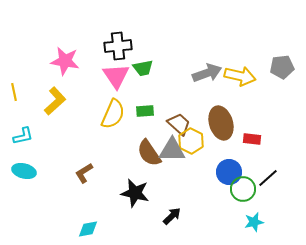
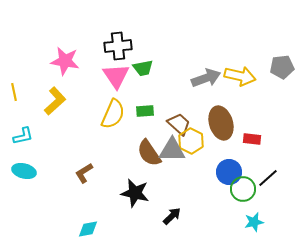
gray arrow: moved 1 px left, 5 px down
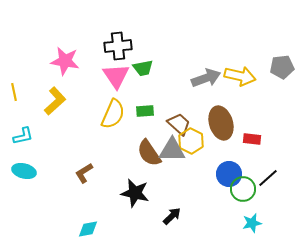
blue circle: moved 2 px down
cyan star: moved 2 px left, 1 px down
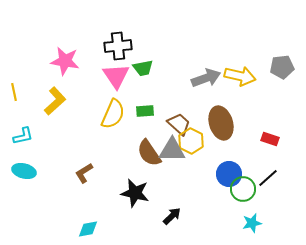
red rectangle: moved 18 px right; rotated 12 degrees clockwise
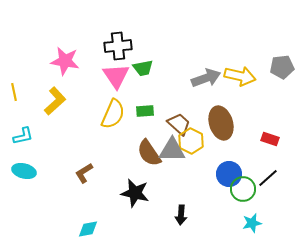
black arrow: moved 9 px right, 1 px up; rotated 138 degrees clockwise
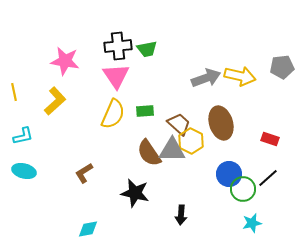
green trapezoid: moved 4 px right, 19 px up
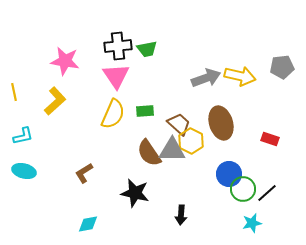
black line: moved 1 px left, 15 px down
cyan diamond: moved 5 px up
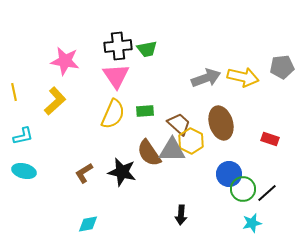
yellow arrow: moved 3 px right, 1 px down
black star: moved 13 px left, 21 px up
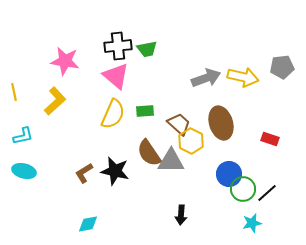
pink triangle: rotated 16 degrees counterclockwise
gray triangle: moved 1 px left, 11 px down
black star: moved 7 px left, 1 px up
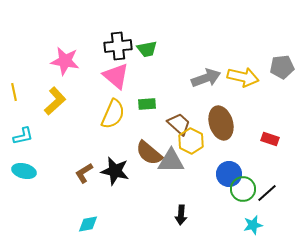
green rectangle: moved 2 px right, 7 px up
brown semicircle: rotated 16 degrees counterclockwise
cyan star: moved 1 px right, 2 px down
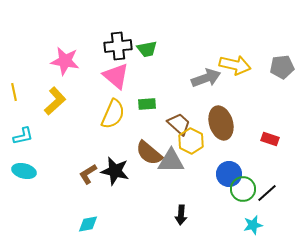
yellow arrow: moved 8 px left, 12 px up
brown L-shape: moved 4 px right, 1 px down
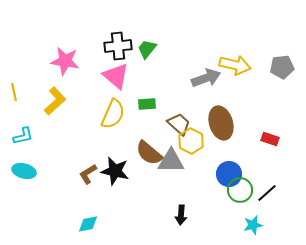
green trapezoid: rotated 140 degrees clockwise
green circle: moved 3 px left, 1 px down
